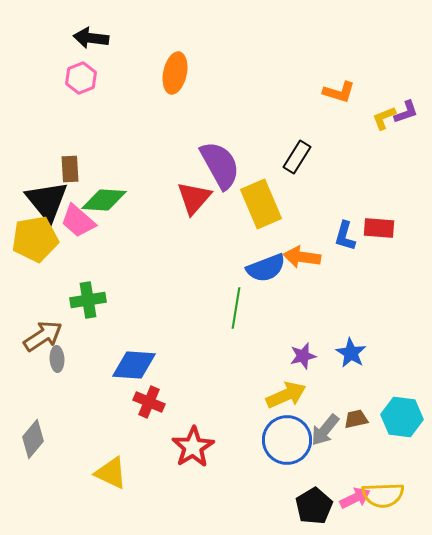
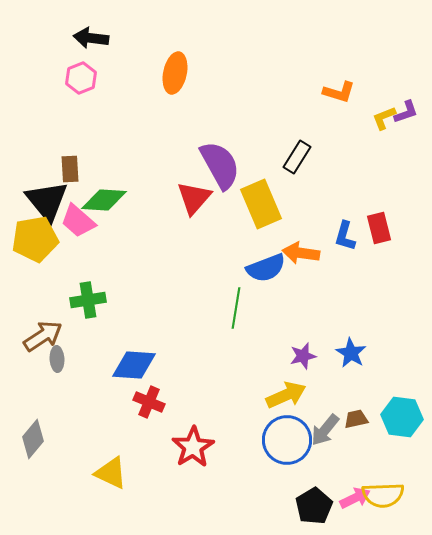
red rectangle: rotated 72 degrees clockwise
orange arrow: moved 1 px left, 4 px up
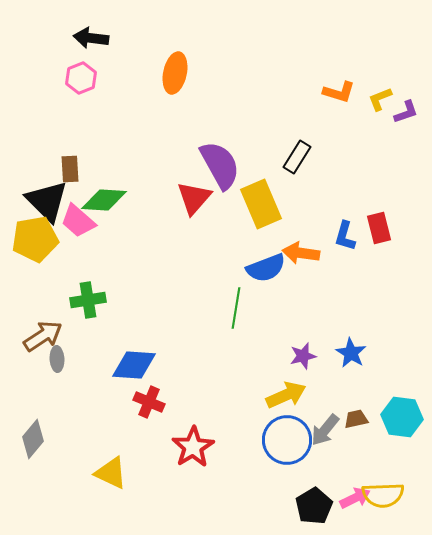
yellow L-shape: moved 4 px left, 19 px up
black triangle: rotated 6 degrees counterclockwise
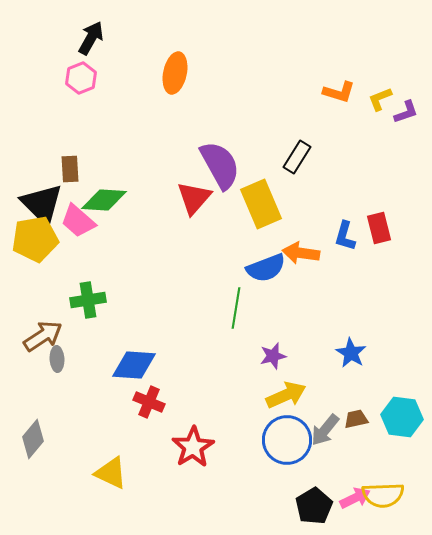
black arrow: rotated 112 degrees clockwise
black triangle: moved 5 px left, 3 px down
purple star: moved 30 px left
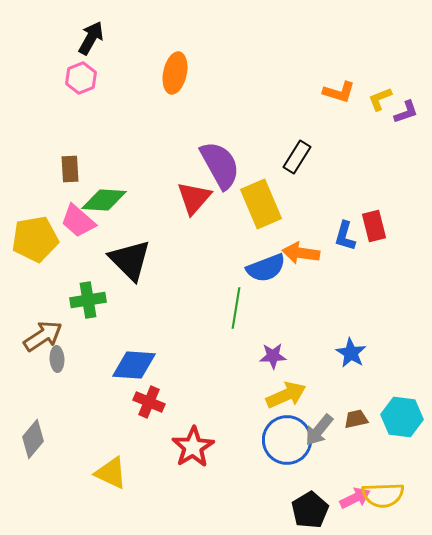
black triangle: moved 88 px right, 56 px down
red rectangle: moved 5 px left, 2 px up
purple star: rotated 12 degrees clockwise
gray arrow: moved 6 px left
black pentagon: moved 4 px left, 4 px down
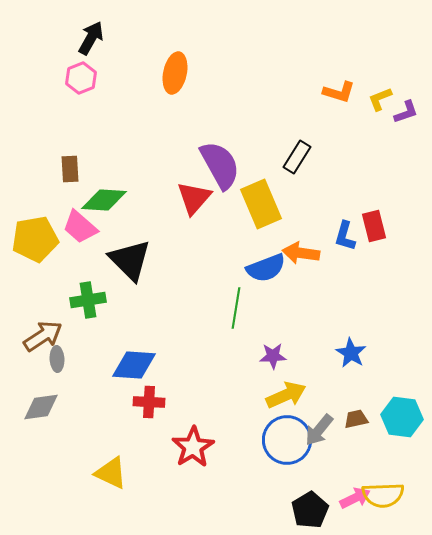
pink trapezoid: moved 2 px right, 6 px down
red cross: rotated 20 degrees counterclockwise
gray diamond: moved 8 px right, 32 px up; rotated 42 degrees clockwise
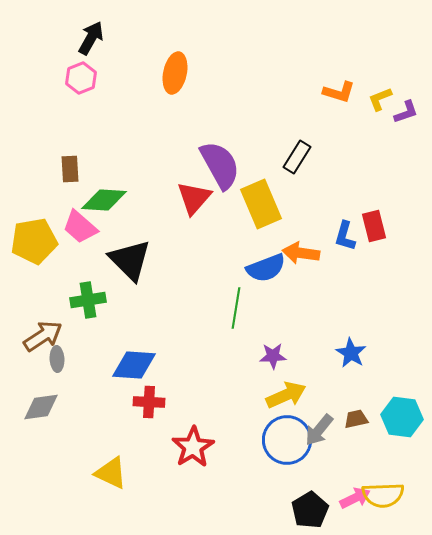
yellow pentagon: moved 1 px left, 2 px down
